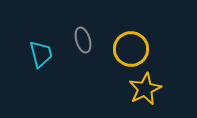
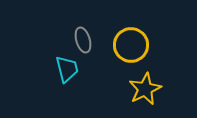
yellow circle: moved 4 px up
cyan trapezoid: moved 26 px right, 15 px down
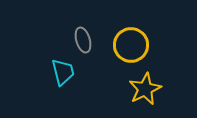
cyan trapezoid: moved 4 px left, 3 px down
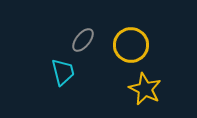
gray ellipse: rotated 55 degrees clockwise
yellow star: rotated 20 degrees counterclockwise
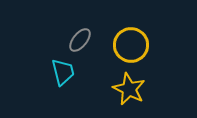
gray ellipse: moved 3 px left
yellow star: moved 16 px left
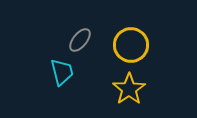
cyan trapezoid: moved 1 px left
yellow star: rotated 12 degrees clockwise
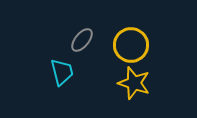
gray ellipse: moved 2 px right
yellow star: moved 5 px right, 6 px up; rotated 20 degrees counterclockwise
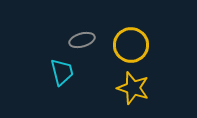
gray ellipse: rotated 35 degrees clockwise
yellow star: moved 1 px left, 5 px down
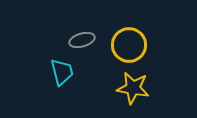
yellow circle: moved 2 px left
yellow star: rotated 8 degrees counterclockwise
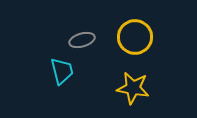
yellow circle: moved 6 px right, 8 px up
cyan trapezoid: moved 1 px up
